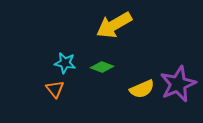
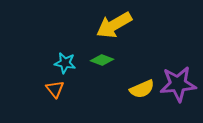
green diamond: moved 7 px up
purple star: rotated 18 degrees clockwise
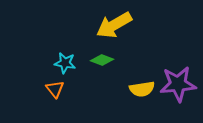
yellow semicircle: rotated 15 degrees clockwise
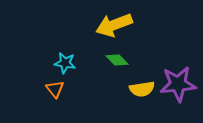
yellow arrow: rotated 9 degrees clockwise
green diamond: moved 15 px right; rotated 25 degrees clockwise
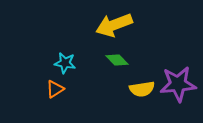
orange triangle: rotated 36 degrees clockwise
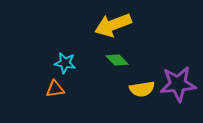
yellow arrow: moved 1 px left
orange triangle: rotated 24 degrees clockwise
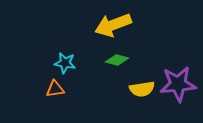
green diamond: rotated 30 degrees counterclockwise
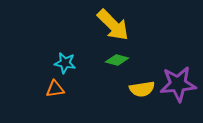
yellow arrow: rotated 114 degrees counterclockwise
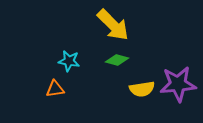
cyan star: moved 4 px right, 2 px up
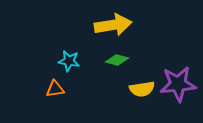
yellow arrow: rotated 54 degrees counterclockwise
